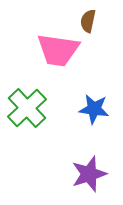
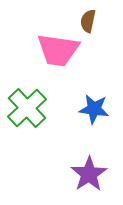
purple star: rotated 15 degrees counterclockwise
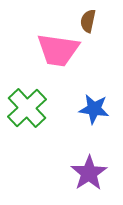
purple star: moved 1 px up
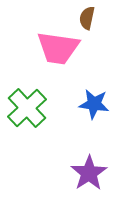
brown semicircle: moved 1 px left, 3 px up
pink trapezoid: moved 2 px up
blue star: moved 5 px up
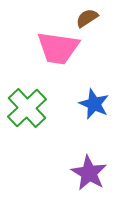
brown semicircle: rotated 45 degrees clockwise
blue star: rotated 16 degrees clockwise
purple star: rotated 9 degrees counterclockwise
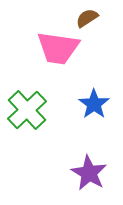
blue star: rotated 12 degrees clockwise
green cross: moved 2 px down
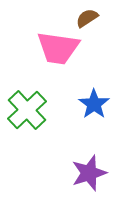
purple star: rotated 24 degrees clockwise
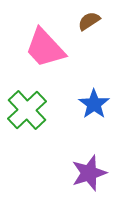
brown semicircle: moved 2 px right, 3 px down
pink trapezoid: moved 13 px left; rotated 39 degrees clockwise
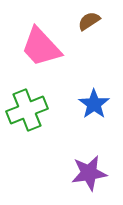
pink trapezoid: moved 4 px left, 1 px up
green cross: rotated 21 degrees clockwise
purple star: rotated 9 degrees clockwise
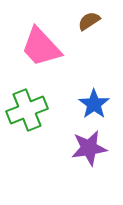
purple star: moved 25 px up
